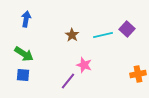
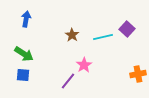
cyan line: moved 2 px down
pink star: rotated 21 degrees clockwise
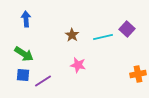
blue arrow: rotated 14 degrees counterclockwise
pink star: moved 6 px left; rotated 28 degrees counterclockwise
purple line: moved 25 px left; rotated 18 degrees clockwise
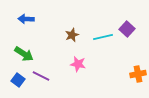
blue arrow: rotated 84 degrees counterclockwise
brown star: rotated 16 degrees clockwise
pink star: moved 1 px up
blue square: moved 5 px left, 5 px down; rotated 32 degrees clockwise
purple line: moved 2 px left, 5 px up; rotated 60 degrees clockwise
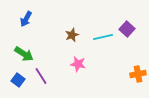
blue arrow: rotated 63 degrees counterclockwise
purple line: rotated 30 degrees clockwise
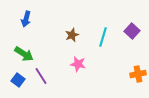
blue arrow: rotated 14 degrees counterclockwise
purple square: moved 5 px right, 2 px down
cyan line: rotated 60 degrees counterclockwise
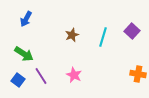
blue arrow: rotated 14 degrees clockwise
pink star: moved 4 px left, 11 px down; rotated 14 degrees clockwise
orange cross: rotated 21 degrees clockwise
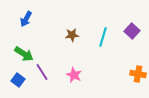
brown star: rotated 16 degrees clockwise
purple line: moved 1 px right, 4 px up
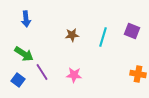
blue arrow: rotated 35 degrees counterclockwise
purple square: rotated 21 degrees counterclockwise
pink star: rotated 21 degrees counterclockwise
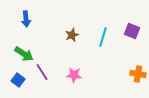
brown star: rotated 16 degrees counterclockwise
